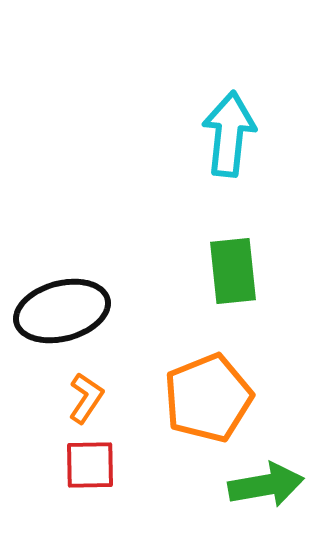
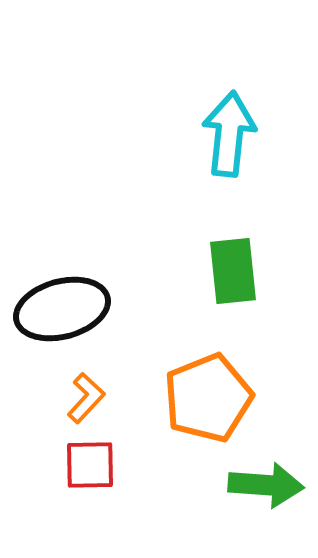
black ellipse: moved 2 px up
orange L-shape: rotated 9 degrees clockwise
green arrow: rotated 14 degrees clockwise
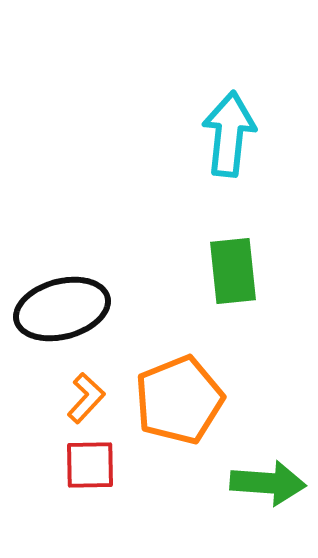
orange pentagon: moved 29 px left, 2 px down
green arrow: moved 2 px right, 2 px up
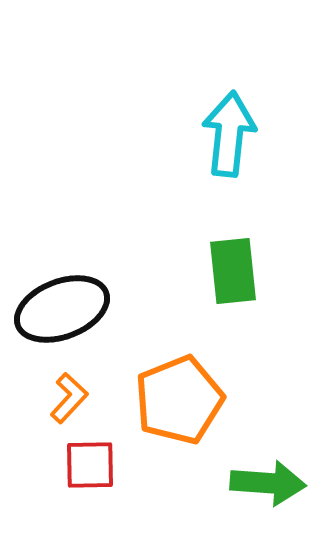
black ellipse: rotated 6 degrees counterclockwise
orange L-shape: moved 17 px left
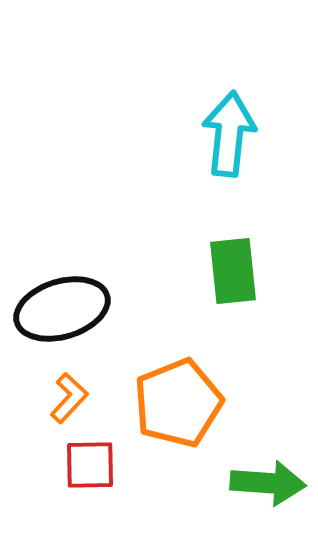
black ellipse: rotated 4 degrees clockwise
orange pentagon: moved 1 px left, 3 px down
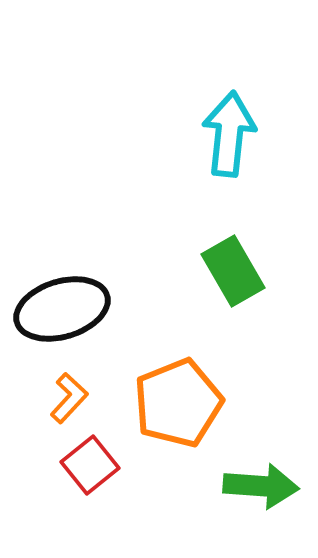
green rectangle: rotated 24 degrees counterclockwise
red square: rotated 38 degrees counterclockwise
green arrow: moved 7 px left, 3 px down
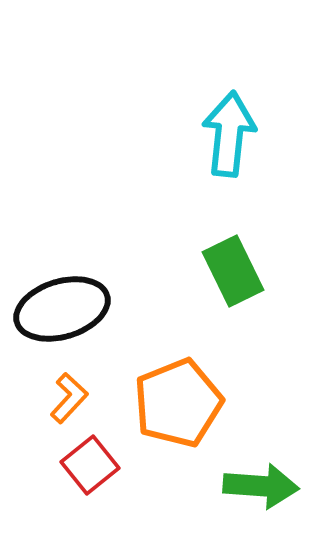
green rectangle: rotated 4 degrees clockwise
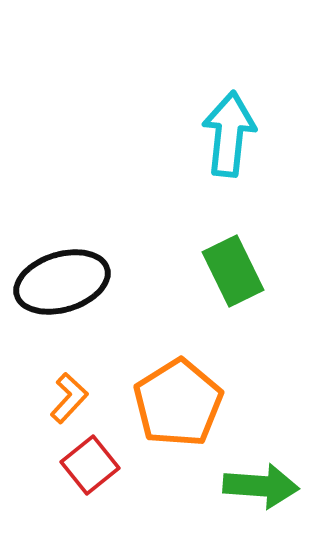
black ellipse: moved 27 px up
orange pentagon: rotated 10 degrees counterclockwise
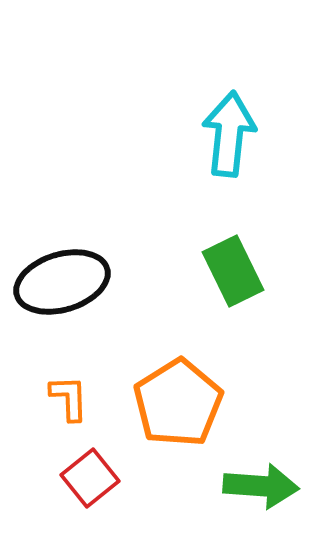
orange L-shape: rotated 45 degrees counterclockwise
red square: moved 13 px down
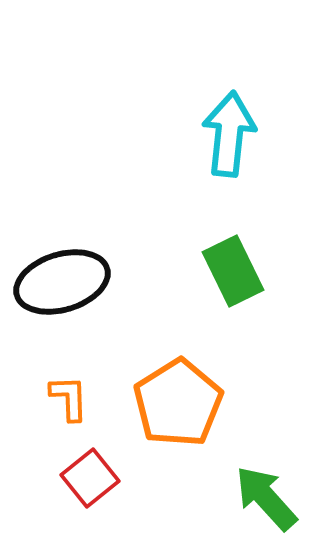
green arrow: moved 5 px right, 12 px down; rotated 136 degrees counterclockwise
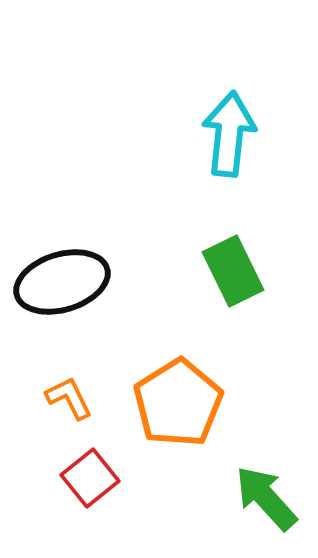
orange L-shape: rotated 24 degrees counterclockwise
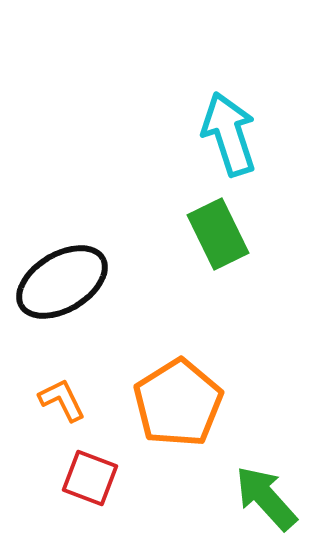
cyan arrow: rotated 24 degrees counterclockwise
green rectangle: moved 15 px left, 37 px up
black ellipse: rotated 14 degrees counterclockwise
orange L-shape: moved 7 px left, 2 px down
red square: rotated 30 degrees counterclockwise
